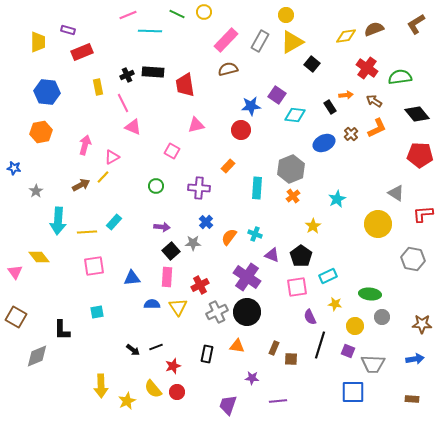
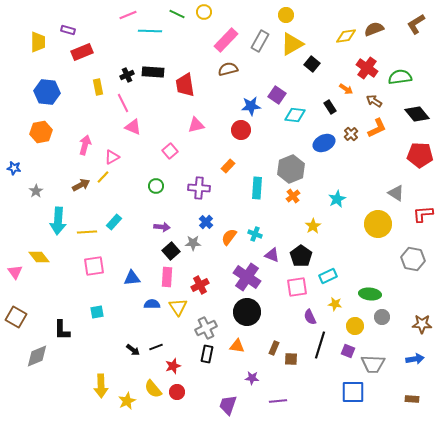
yellow triangle at (292, 42): moved 2 px down
orange arrow at (346, 95): moved 6 px up; rotated 40 degrees clockwise
pink square at (172, 151): moved 2 px left; rotated 21 degrees clockwise
gray cross at (217, 312): moved 11 px left, 16 px down
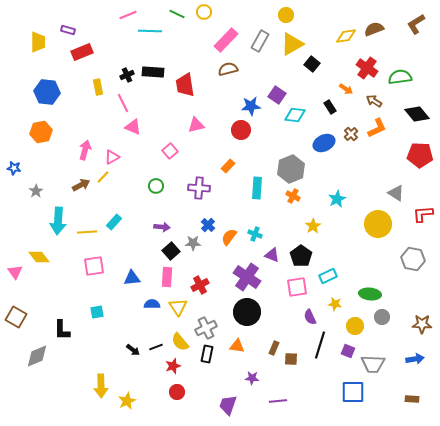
pink arrow at (85, 145): moved 5 px down
orange cross at (293, 196): rotated 24 degrees counterclockwise
blue cross at (206, 222): moved 2 px right, 3 px down
yellow semicircle at (153, 389): moved 27 px right, 47 px up
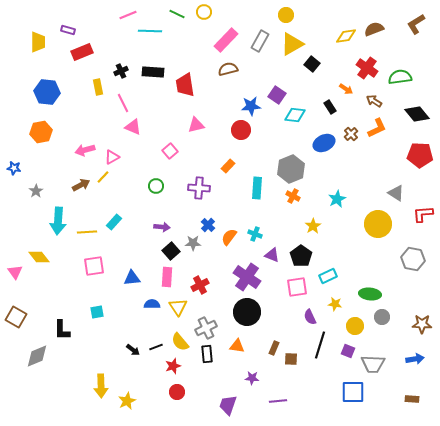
black cross at (127, 75): moved 6 px left, 4 px up
pink arrow at (85, 150): rotated 120 degrees counterclockwise
black rectangle at (207, 354): rotated 18 degrees counterclockwise
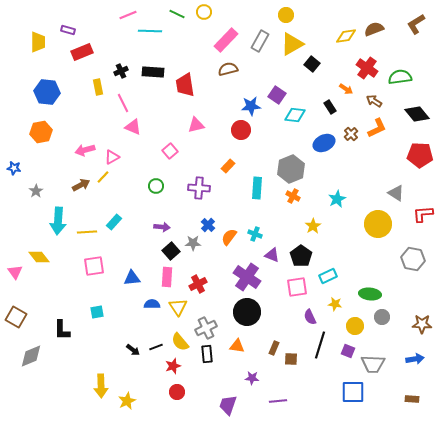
red cross at (200, 285): moved 2 px left, 1 px up
gray diamond at (37, 356): moved 6 px left
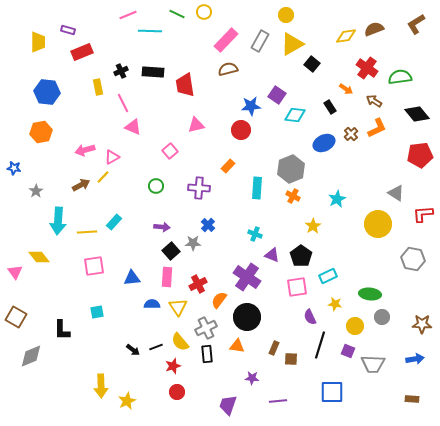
red pentagon at (420, 155): rotated 10 degrees counterclockwise
orange semicircle at (229, 237): moved 10 px left, 63 px down
black circle at (247, 312): moved 5 px down
blue square at (353, 392): moved 21 px left
